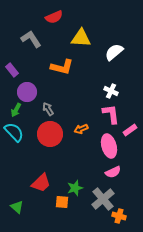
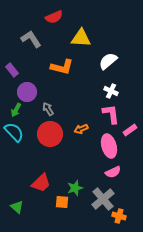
white semicircle: moved 6 px left, 9 px down
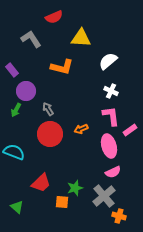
purple circle: moved 1 px left, 1 px up
pink L-shape: moved 2 px down
cyan semicircle: moved 20 px down; rotated 25 degrees counterclockwise
gray cross: moved 1 px right, 3 px up
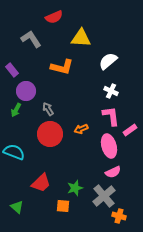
orange square: moved 1 px right, 4 px down
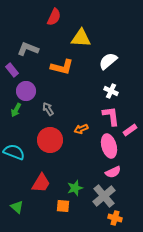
red semicircle: rotated 42 degrees counterclockwise
gray L-shape: moved 3 px left, 10 px down; rotated 35 degrees counterclockwise
red circle: moved 6 px down
red trapezoid: rotated 15 degrees counterclockwise
orange cross: moved 4 px left, 2 px down
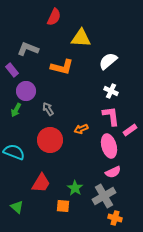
green star: rotated 21 degrees counterclockwise
gray cross: rotated 10 degrees clockwise
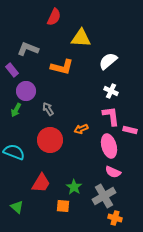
pink rectangle: rotated 48 degrees clockwise
pink semicircle: rotated 49 degrees clockwise
green star: moved 1 px left, 1 px up
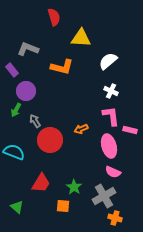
red semicircle: rotated 42 degrees counterclockwise
gray arrow: moved 13 px left, 12 px down
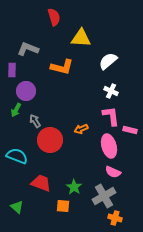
purple rectangle: rotated 40 degrees clockwise
cyan semicircle: moved 3 px right, 4 px down
red trapezoid: rotated 100 degrees counterclockwise
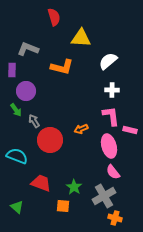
white cross: moved 1 px right, 1 px up; rotated 24 degrees counterclockwise
green arrow: rotated 64 degrees counterclockwise
gray arrow: moved 1 px left
pink semicircle: rotated 28 degrees clockwise
